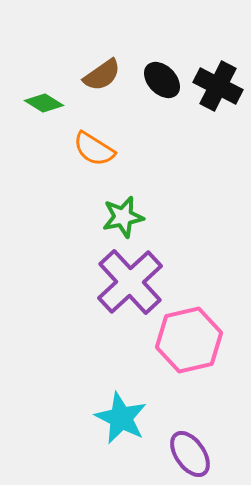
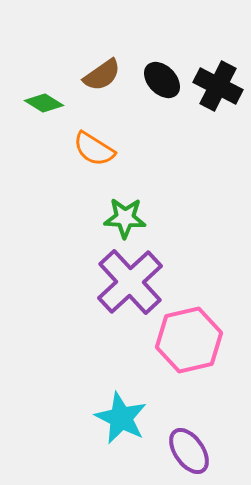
green star: moved 2 px right, 1 px down; rotated 15 degrees clockwise
purple ellipse: moved 1 px left, 3 px up
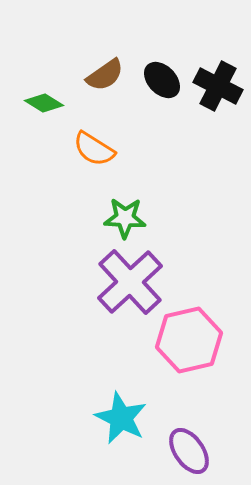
brown semicircle: moved 3 px right
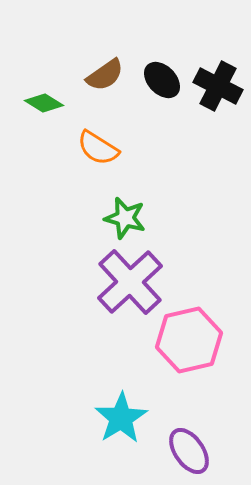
orange semicircle: moved 4 px right, 1 px up
green star: rotated 12 degrees clockwise
cyan star: rotated 14 degrees clockwise
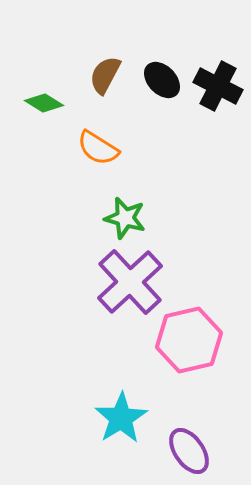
brown semicircle: rotated 153 degrees clockwise
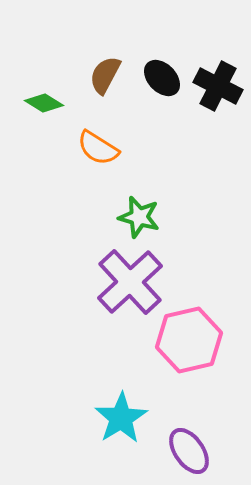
black ellipse: moved 2 px up
green star: moved 14 px right, 1 px up
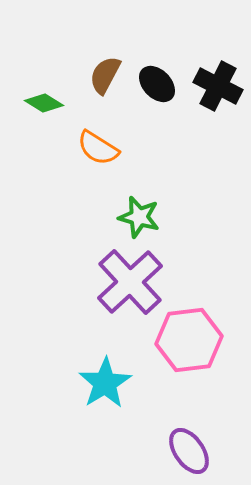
black ellipse: moved 5 px left, 6 px down
pink hexagon: rotated 6 degrees clockwise
cyan star: moved 16 px left, 35 px up
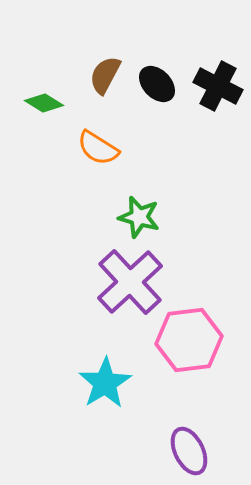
purple ellipse: rotated 9 degrees clockwise
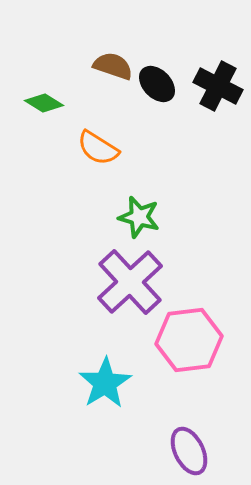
brown semicircle: moved 8 px right, 9 px up; rotated 81 degrees clockwise
